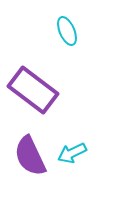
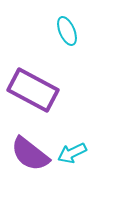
purple rectangle: rotated 9 degrees counterclockwise
purple semicircle: moved 2 px up; rotated 27 degrees counterclockwise
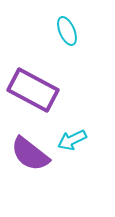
cyan arrow: moved 13 px up
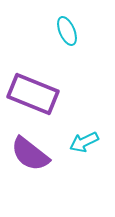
purple rectangle: moved 4 px down; rotated 6 degrees counterclockwise
cyan arrow: moved 12 px right, 2 px down
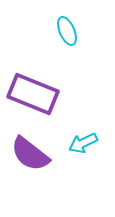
cyan arrow: moved 1 px left, 1 px down
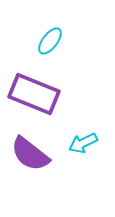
cyan ellipse: moved 17 px left, 10 px down; rotated 60 degrees clockwise
purple rectangle: moved 1 px right
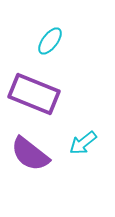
cyan arrow: rotated 12 degrees counterclockwise
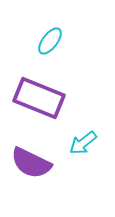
purple rectangle: moved 5 px right, 4 px down
purple semicircle: moved 1 px right, 9 px down; rotated 12 degrees counterclockwise
